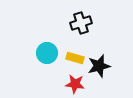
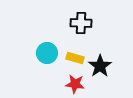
black cross: rotated 20 degrees clockwise
black star: moved 1 px right; rotated 20 degrees counterclockwise
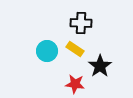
cyan circle: moved 2 px up
yellow rectangle: moved 9 px up; rotated 18 degrees clockwise
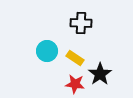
yellow rectangle: moved 9 px down
black star: moved 8 px down
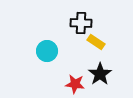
yellow rectangle: moved 21 px right, 16 px up
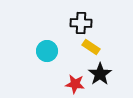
yellow rectangle: moved 5 px left, 5 px down
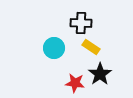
cyan circle: moved 7 px right, 3 px up
red star: moved 1 px up
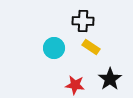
black cross: moved 2 px right, 2 px up
black star: moved 10 px right, 5 px down
red star: moved 2 px down
